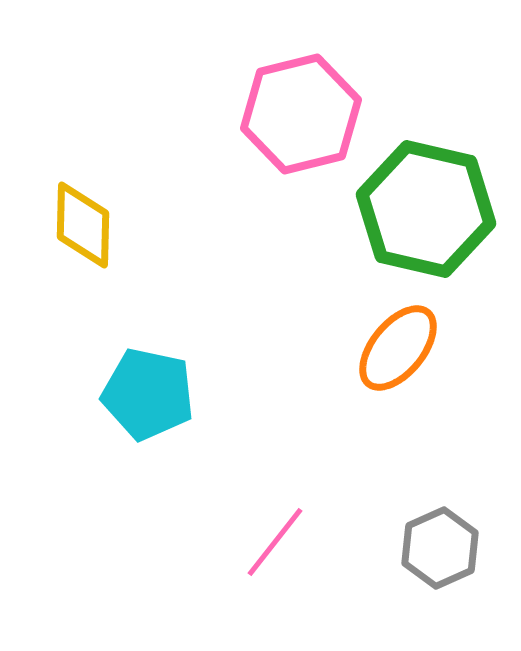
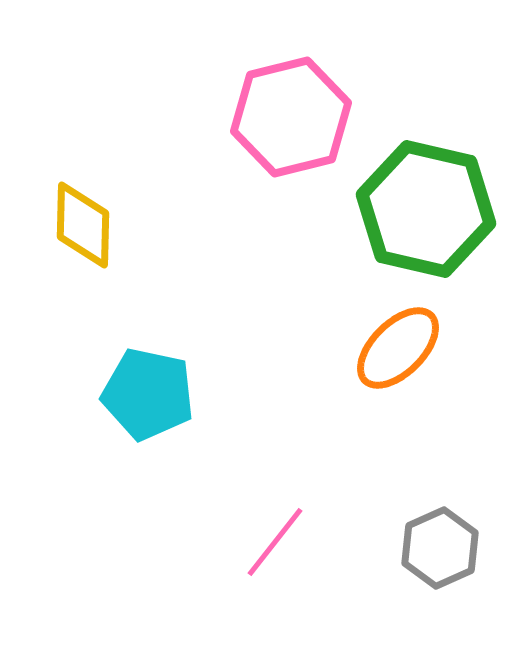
pink hexagon: moved 10 px left, 3 px down
orange ellipse: rotated 6 degrees clockwise
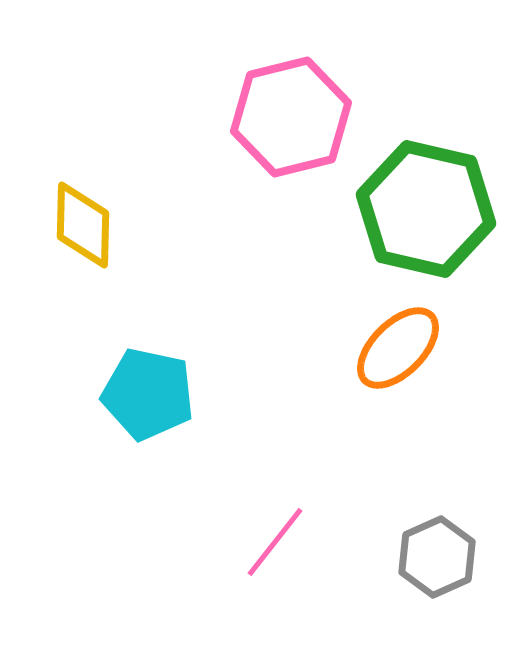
gray hexagon: moved 3 px left, 9 px down
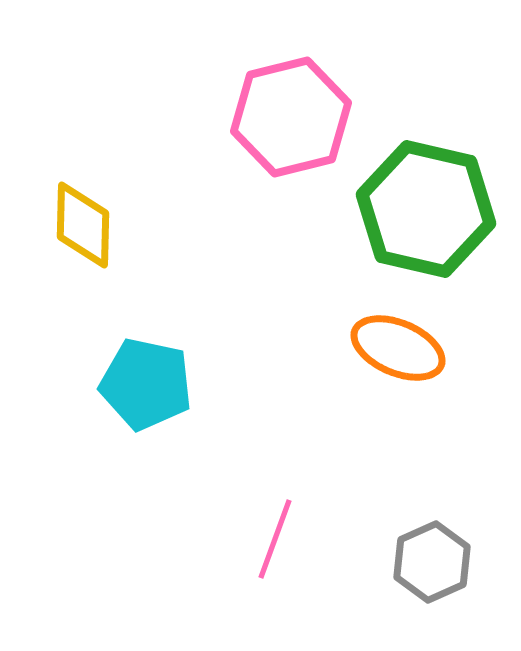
orange ellipse: rotated 68 degrees clockwise
cyan pentagon: moved 2 px left, 10 px up
pink line: moved 3 px up; rotated 18 degrees counterclockwise
gray hexagon: moved 5 px left, 5 px down
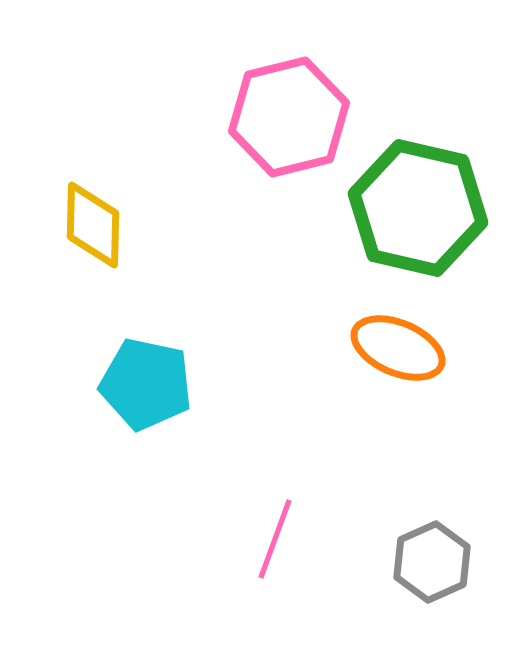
pink hexagon: moved 2 px left
green hexagon: moved 8 px left, 1 px up
yellow diamond: moved 10 px right
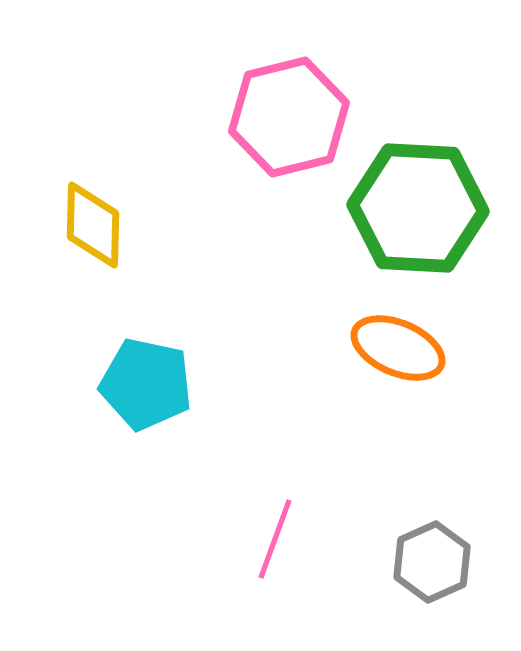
green hexagon: rotated 10 degrees counterclockwise
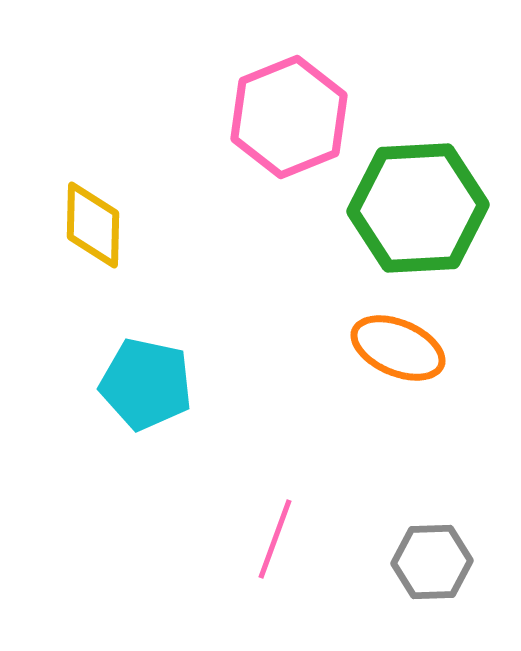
pink hexagon: rotated 8 degrees counterclockwise
green hexagon: rotated 6 degrees counterclockwise
gray hexagon: rotated 22 degrees clockwise
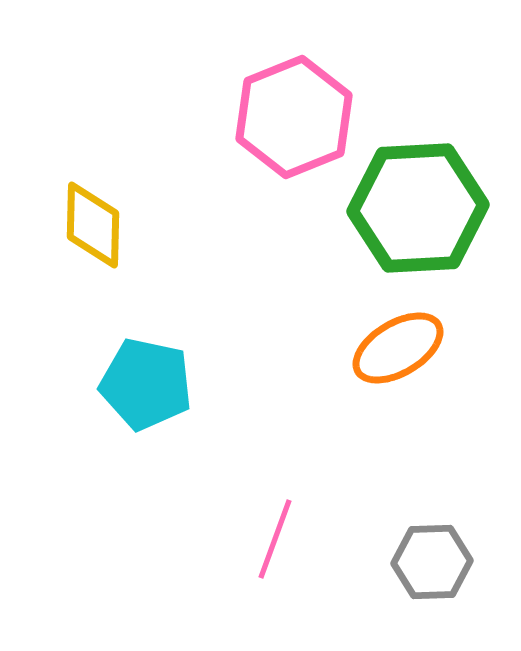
pink hexagon: moved 5 px right
orange ellipse: rotated 54 degrees counterclockwise
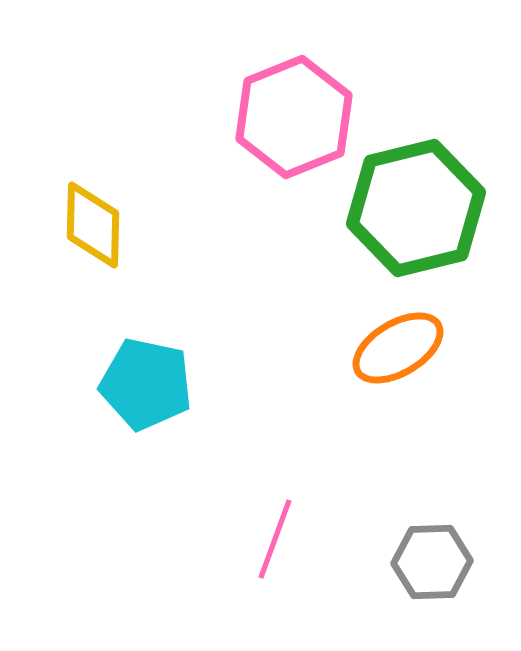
green hexagon: moved 2 px left; rotated 11 degrees counterclockwise
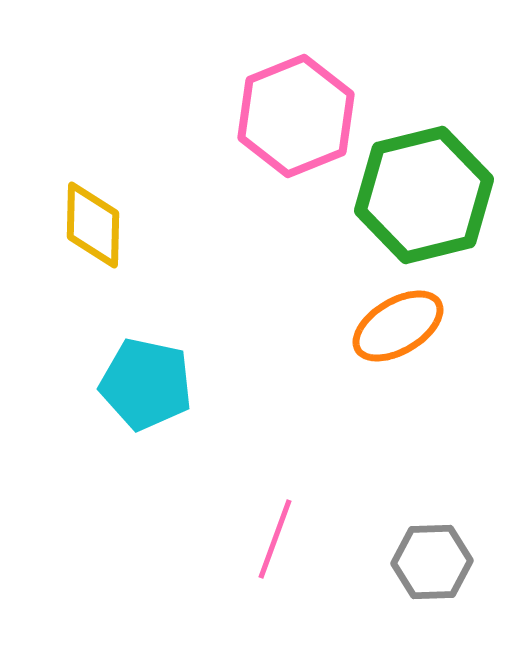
pink hexagon: moved 2 px right, 1 px up
green hexagon: moved 8 px right, 13 px up
orange ellipse: moved 22 px up
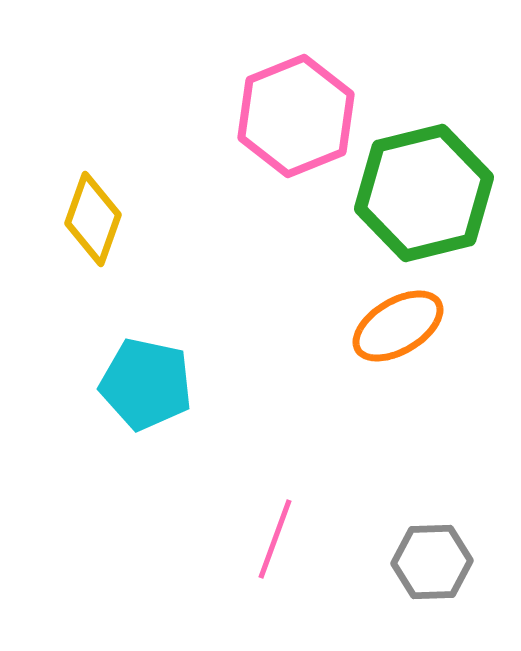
green hexagon: moved 2 px up
yellow diamond: moved 6 px up; rotated 18 degrees clockwise
